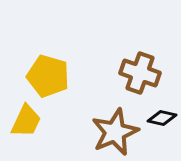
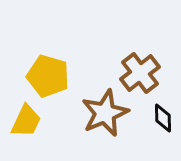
brown cross: rotated 33 degrees clockwise
black diamond: moved 1 px right; rotated 76 degrees clockwise
brown star: moved 10 px left, 19 px up
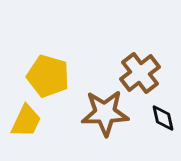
brown star: rotated 21 degrees clockwise
black diamond: rotated 12 degrees counterclockwise
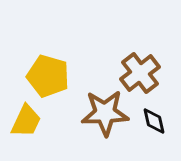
black diamond: moved 9 px left, 3 px down
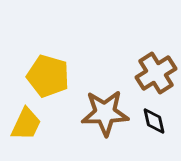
brown cross: moved 16 px right; rotated 6 degrees clockwise
yellow trapezoid: moved 3 px down
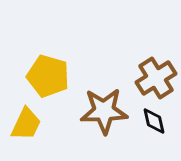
brown cross: moved 5 px down
brown star: moved 1 px left, 2 px up
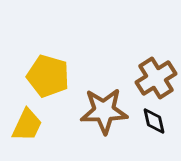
yellow trapezoid: moved 1 px right, 1 px down
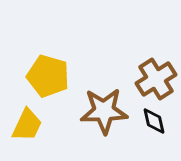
brown cross: moved 1 px down
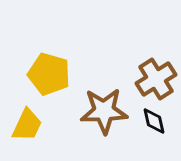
yellow pentagon: moved 1 px right, 2 px up
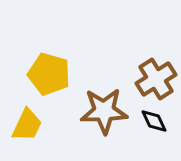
black diamond: rotated 12 degrees counterclockwise
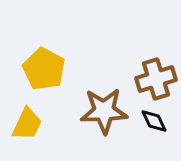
yellow pentagon: moved 5 px left, 5 px up; rotated 12 degrees clockwise
brown cross: rotated 15 degrees clockwise
yellow trapezoid: moved 1 px up
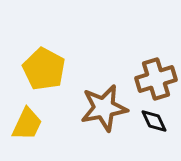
brown star: moved 3 px up; rotated 9 degrees counterclockwise
